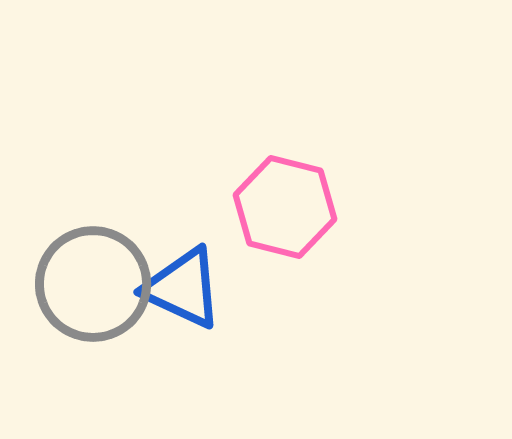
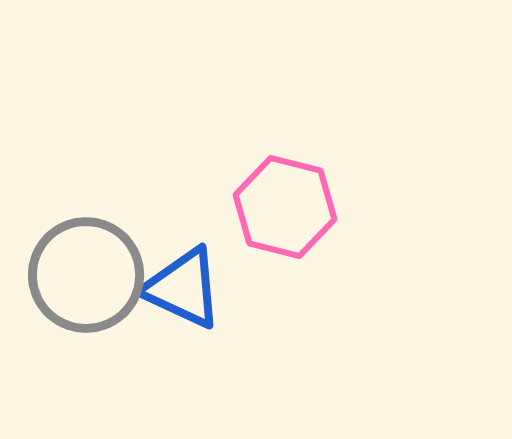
gray circle: moved 7 px left, 9 px up
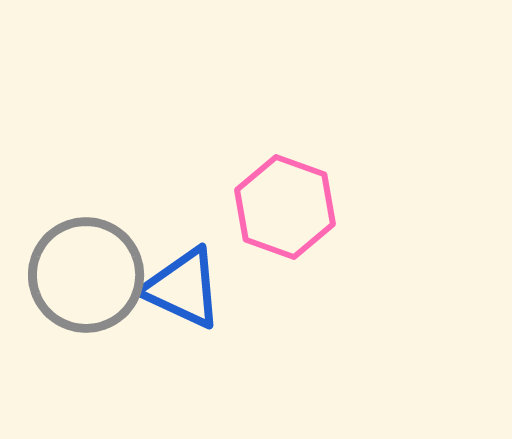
pink hexagon: rotated 6 degrees clockwise
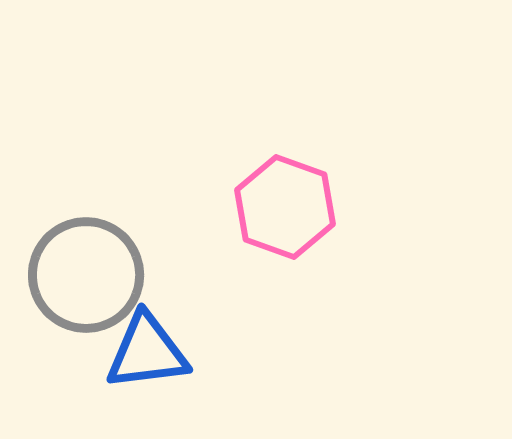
blue triangle: moved 36 px left, 64 px down; rotated 32 degrees counterclockwise
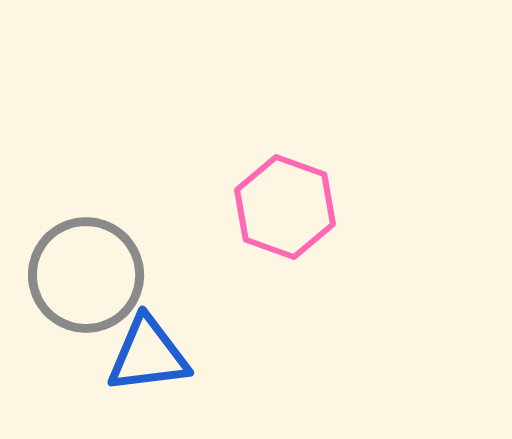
blue triangle: moved 1 px right, 3 px down
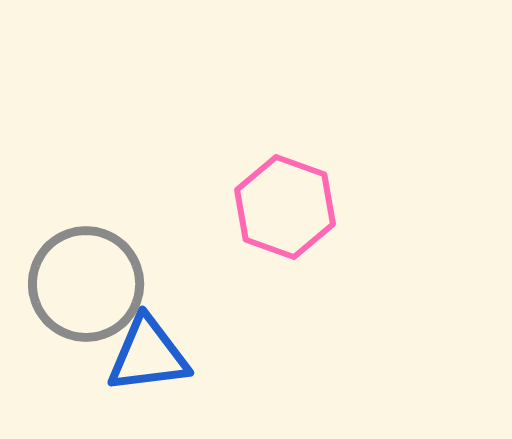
gray circle: moved 9 px down
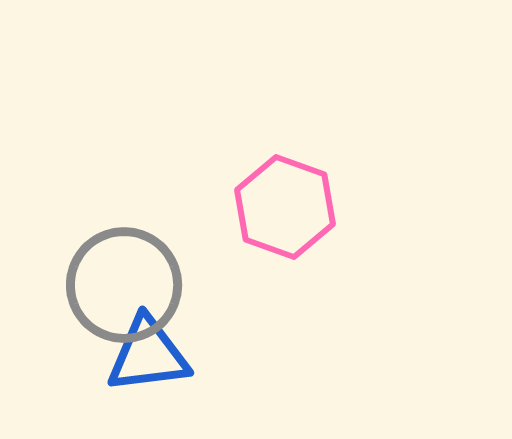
gray circle: moved 38 px right, 1 px down
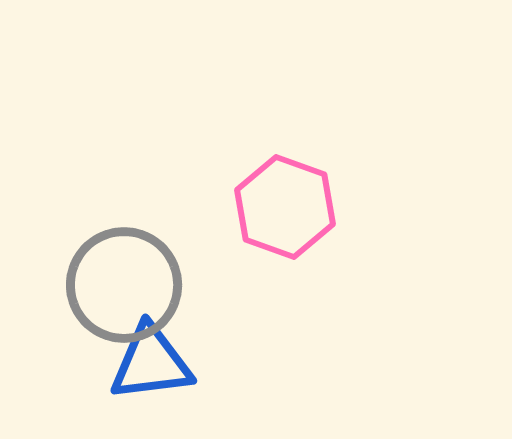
blue triangle: moved 3 px right, 8 px down
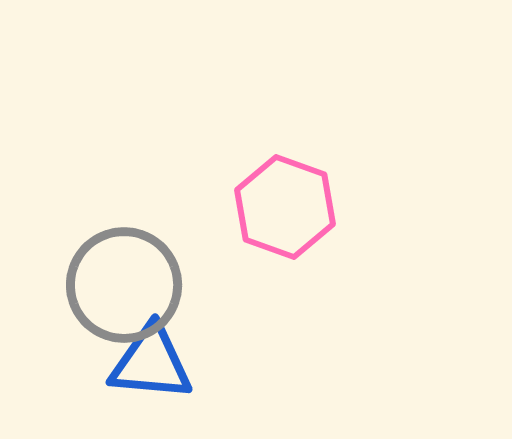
blue triangle: rotated 12 degrees clockwise
